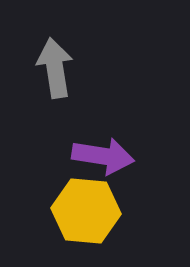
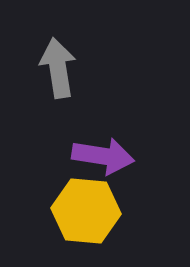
gray arrow: moved 3 px right
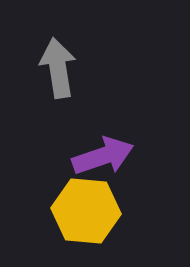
purple arrow: rotated 28 degrees counterclockwise
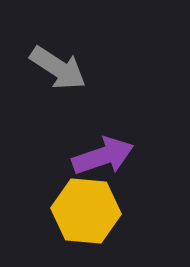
gray arrow: rotated 132 degrees clockwise
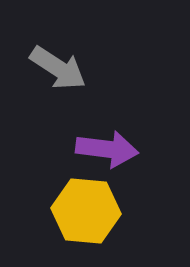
purple arrow: moved 4 px right, 7 px up; rotated 26 degrees clockwise
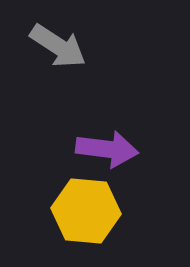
gray arrow: moved 22 px up
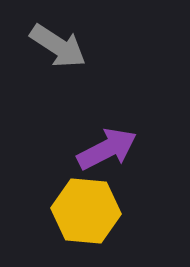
purple arrow: rotated 34 degrees counterclockwise
